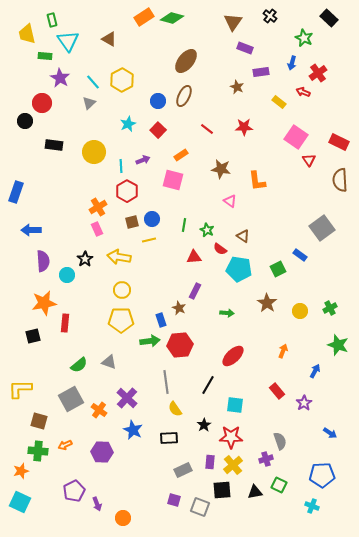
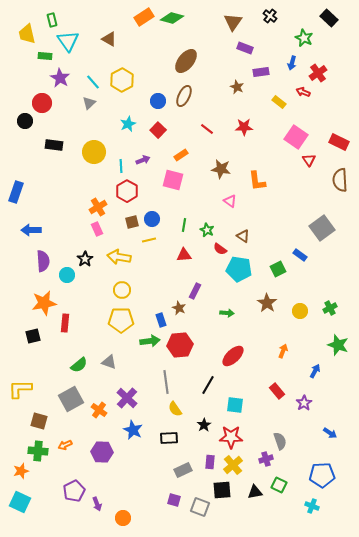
red triangle at (194, 257): moved 10 px left, 2 px up
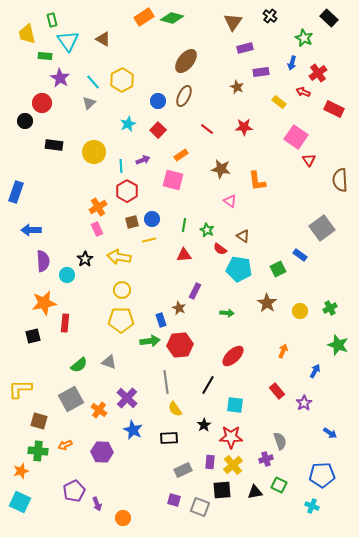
brown triangle at (109, 39): moved 6 px left
purple rectangle at (245, 48): rotated 35 degrees counterclockwise
red rectangle at (339, 142): moved 5 px left, 33 px up
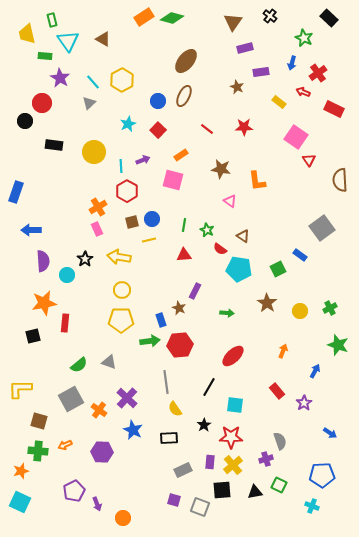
black line at (208, 385): moved 1 px right, 2 px down
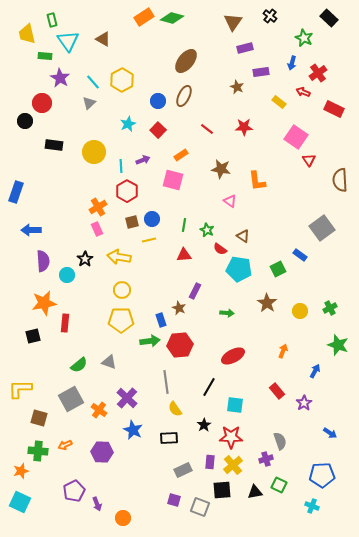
red ellipse at (233, 356): rotated 15 degrees clockwise
brown square at (39, 421): moved 3 px up
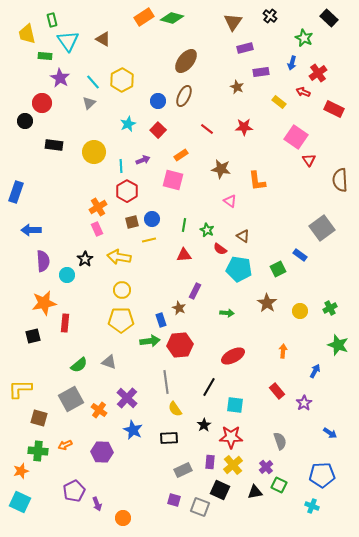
orange arrow at (283, 351): rotated 16 degrees counterclockwise
purple cross at (266, 459): moved 8 px down; rotated 24 degrees counterclockwise
black square at (222, 490): moved 2 px left; rotated 30 degrees clockwise
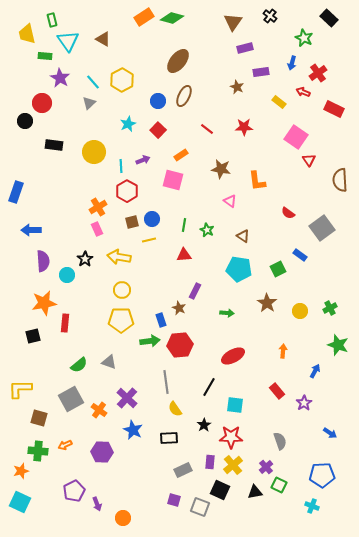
brown ellipse at (186, 61): moved 8 px left
red semicircle at (220, 249): moved 68 px right, 36 px up
